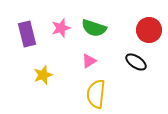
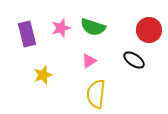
green semicircle: moved 1 px left, 1 px up
black ellipse: moved 2 px left, 2 px up
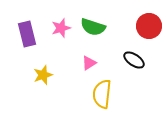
red circle: moved 4 px up
pink triangle: moved 2 px down
yellow semicircle: moved 6 px right
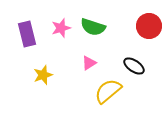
black ellipse: moved 6 px down
yellow semicircle: moved 6 px right, 3 px up; rotated 44 degrees clockwise
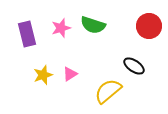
green semicircle: moved 2 px up
pink triangle: moved 19 px left, 11 px down
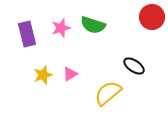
red circle: moved 3 px right, 9 px up
yellow semicircle: moved 2 px down
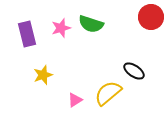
red circle: moved 1 px left
green semicircle: moved 2 px left, 1 px up
black ellipse: moved 5 px down
pink triangle: moved 5 px right, 26 px down
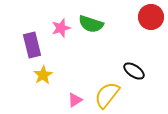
purple rectangle: moved 5 px right, 11 px down
yellow star: rotated 12 degrees counterclockwise
yellow semicircle: moved 1 px left, 2 px down; rotated 12 degrees counterclockwise
